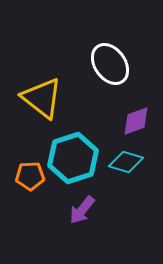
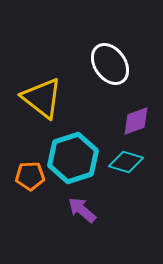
purple arrow: rotated 92 degrees clockwise
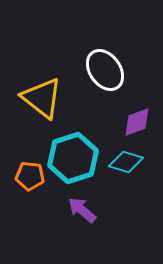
white ellipse: moved 5 px left, 6 px down
purple diamond: moved 1 px right, 1 px down
orange pentagon: rotated 8 degrees clockwise
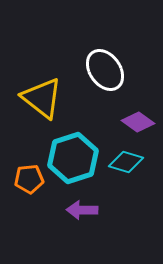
purple diamond: moved 1 px right; rotated 56 degrees clockwise
orange pentagon: moved 1 px left, 3 px down; rotated 12 degrees counterclockwise
purple arrow: rotated 40 degrees counterclockwise
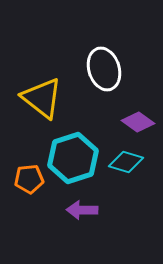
white ellipse: moved 1 px left, 1 px up; rotated 18 degrees clockwise
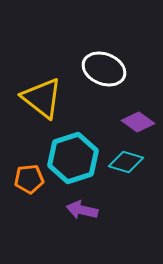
white ellipse: rotated 51 degrees counterclockwise
purple arrow: rotated 12 degrees clockwise
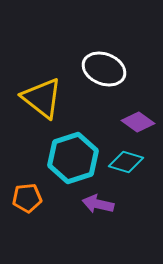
orange pentagon: moved 2 px left, 19 px down
purple arrow: moved 16 px right, 6 px up
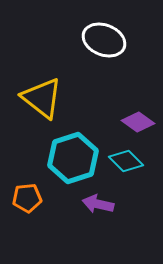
white ellipse: moved 29 px up
cyan diamond: moved 1 px up; rotated 28 degrees clockwise
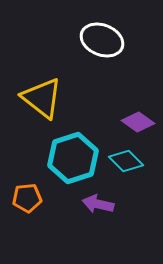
white ellipse: moved 2 px left
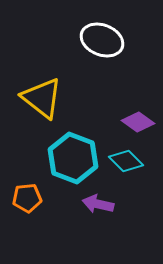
cyan hexagon: rotated 21 degrees counterclockwise
